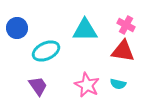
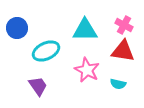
pink cross: moved 2 px left
pink star: moved 15 px up
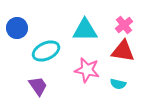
pink cross: rotated 24 degrees clockwise
pink star: rotated 15 degrees counterclockwise
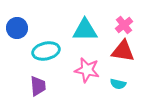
cyan ellipse: rotated 12 degrees clockwise
purple trapezoid: rotated 30 degrees clockwise
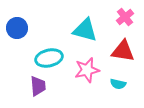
pink cross: moved 1 px right, 8 px up
cyan triangle: rotated 16 degrees clockwise
cyan ellipse: moved 3 px right, 7 px down
pink star: rotated 25 degrees counterclockwise
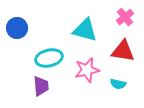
purple trapezoid: moved 3 px right
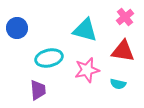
purple trapezoid: moved 3 px left, 4 px down
